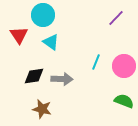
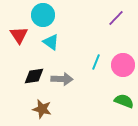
pink circle: moved 1 px left, 1 px up
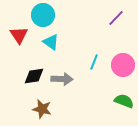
cyan line: moved 2 px left
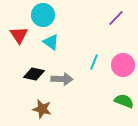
black diamond: moved 2 px up; rotated 20 degrees clockwise
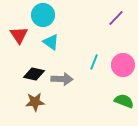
brown star: moved 7 px left, 7 px up; rotated 18 degrees counterclockwise
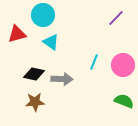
red triangle: moved 2 px left, 1 px up; rotated 48 degrees clockwise
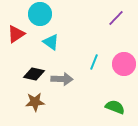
cyan circle: moved 3 px left, 1 px up
red triangle: moved 1 px left; rotated 18 degrees counterclockwise
pink circle: moved 1 px right, 1 px up
green semicircle: moved 9 px left, 6 px down
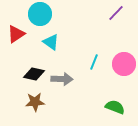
purple line: moved 5 px up
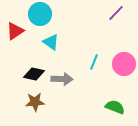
red triangle: moved 1 px left, 3 px up
